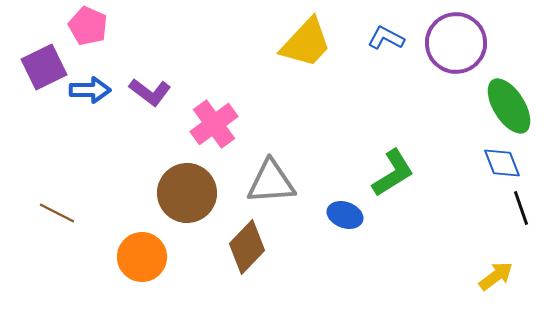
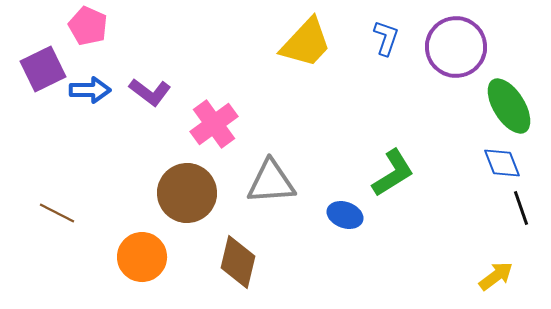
blue L-shape: rotated 81 degrees clockwise
purple circle: moved 4 px down
purple square: moved 1 px left, 2 px down
brown diamond: moved 9 px left, 15 px down; rotated 30 degrees counterclockwise
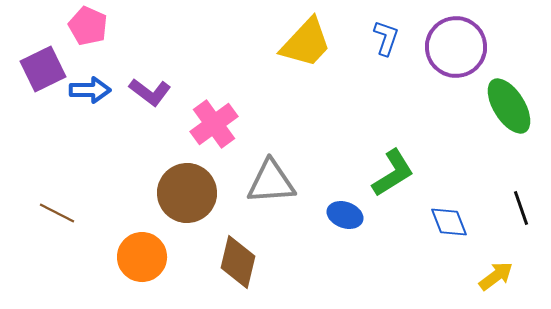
blue diamond: moved 53 px left, 59 px down
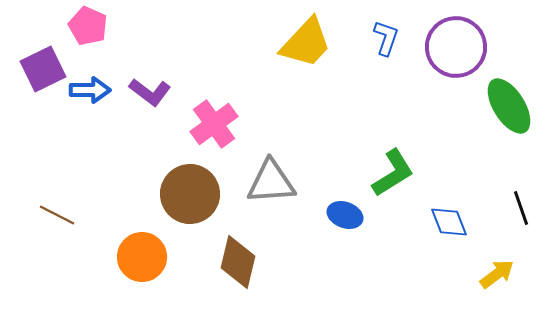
brown circle: moved 3 px right, 1 px down
brown line: moved 2 px down
yellow arrow: moved 1 px right, 2 px up
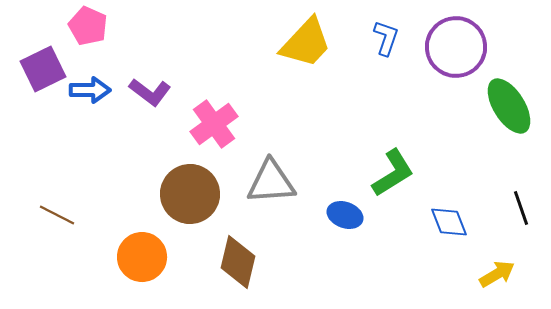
yellow arrow: rotated 6 degrees clockwise
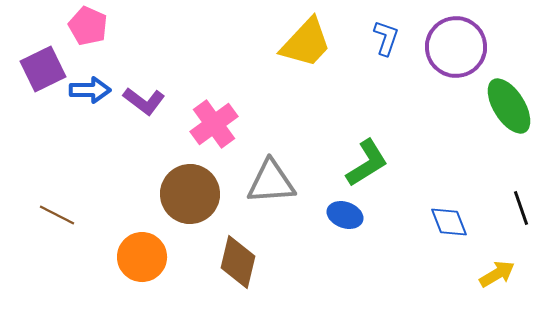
purple L-shape: moved 6 px left, 9 px down
green L-shape: moved 26 px left, 10 px up
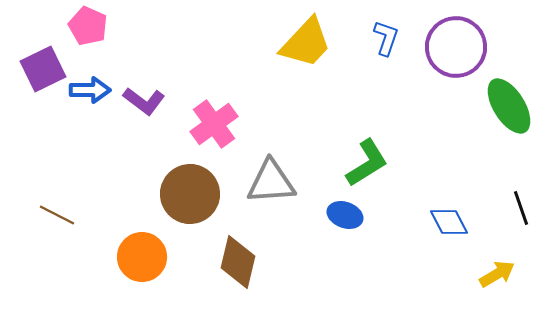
blue diamond: rotated 6 degrees counterclockwise
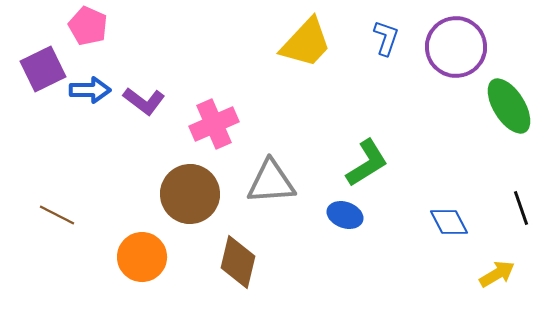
pink cross: rotated 12 degrees clockwise
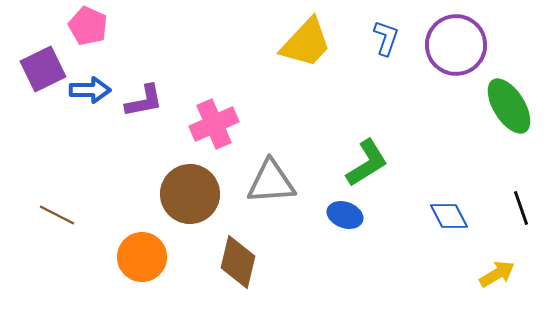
purple circle: moved 2 px up
purple L-shape: rotated 48 degrees counterclockwise
blue diamond: moved 6 px up
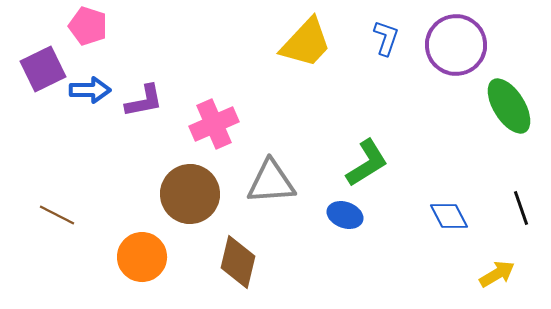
pink pentagon: rotated 6 degrees counterclockwise
